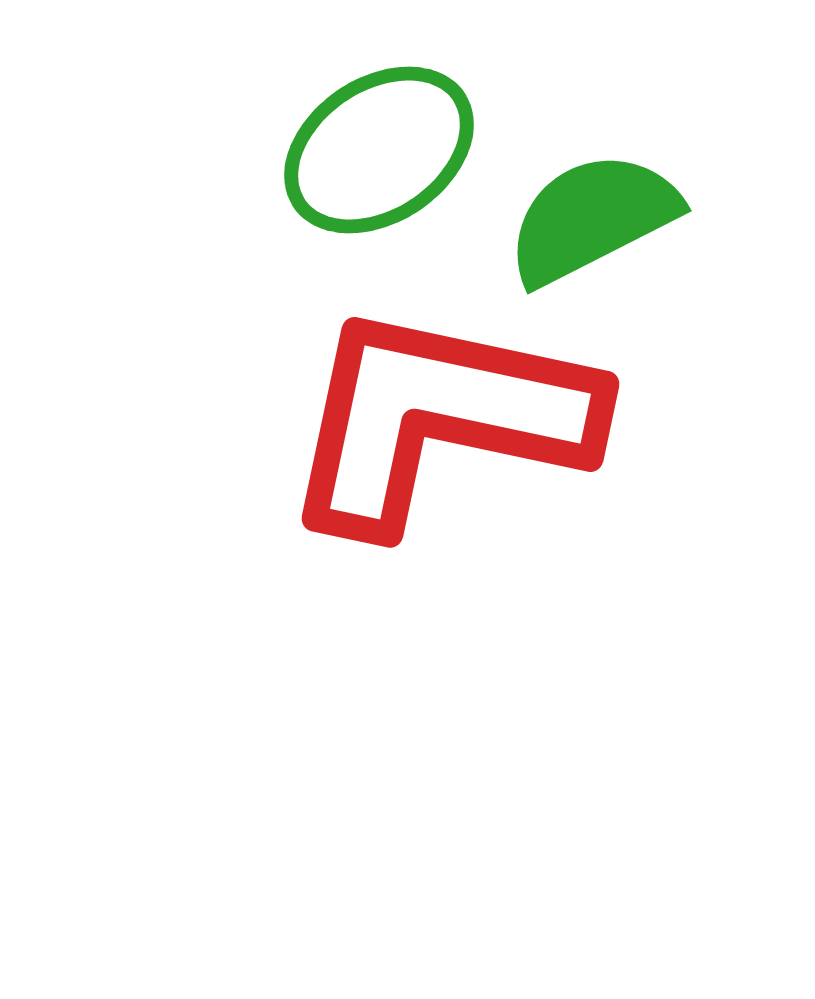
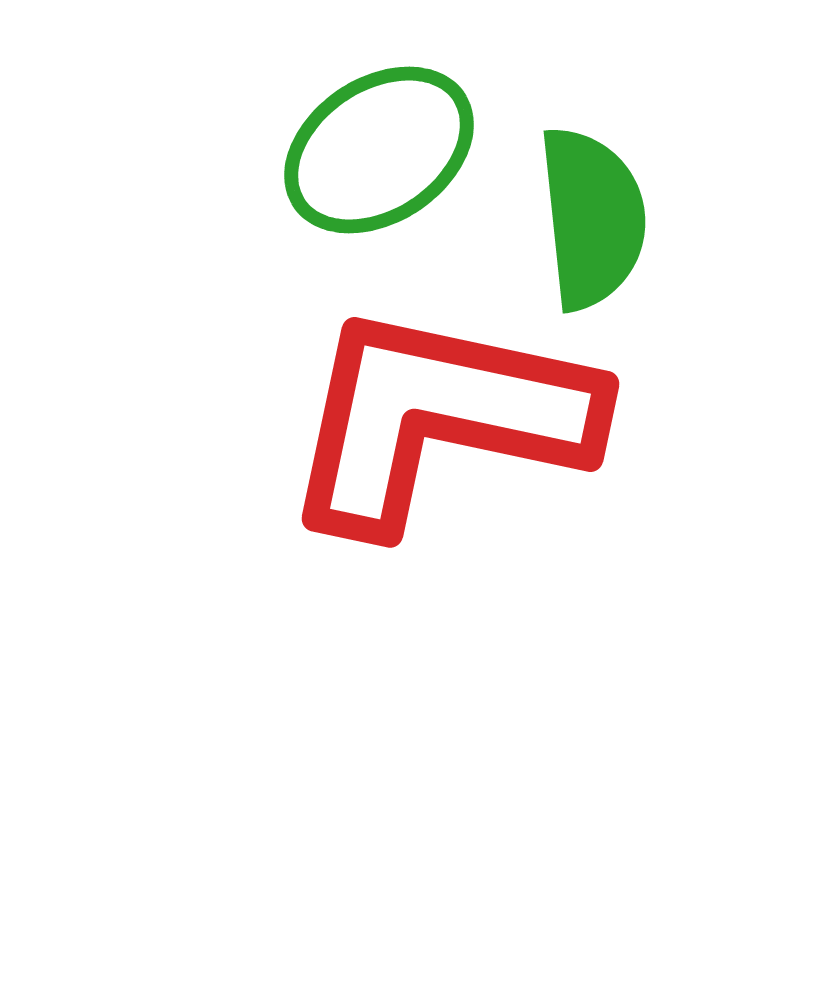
green semicircle: rotated 111 degrees clockwise
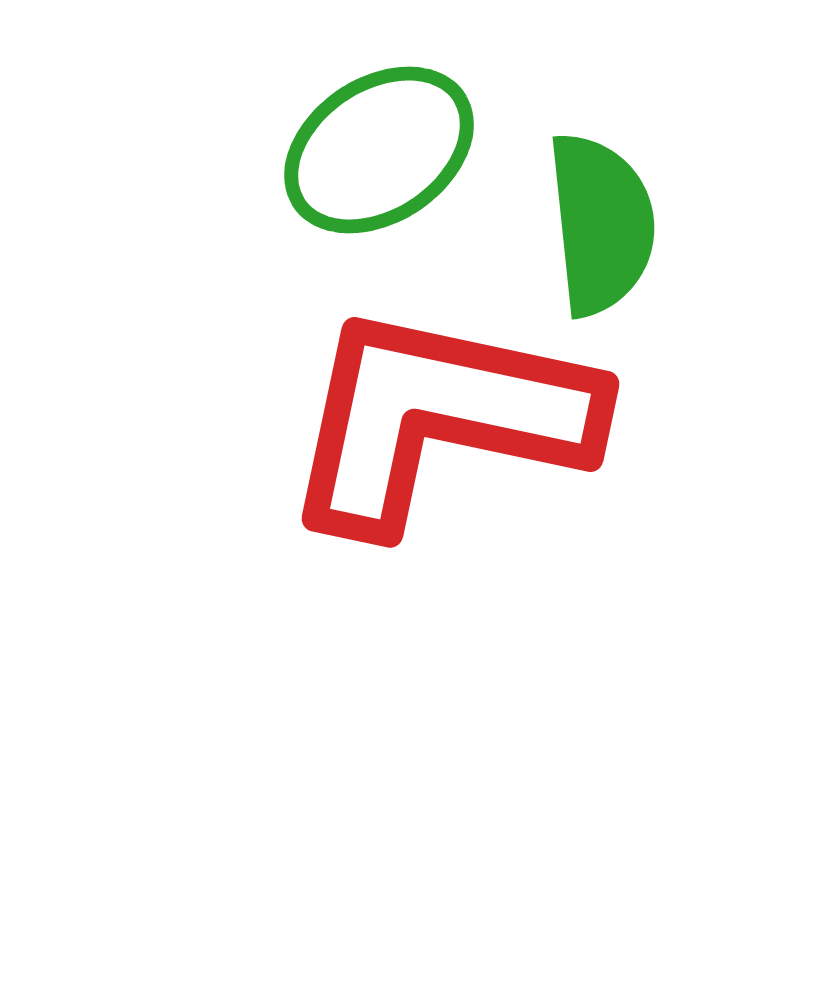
green semicircle: moved 9 px right, 6 px down
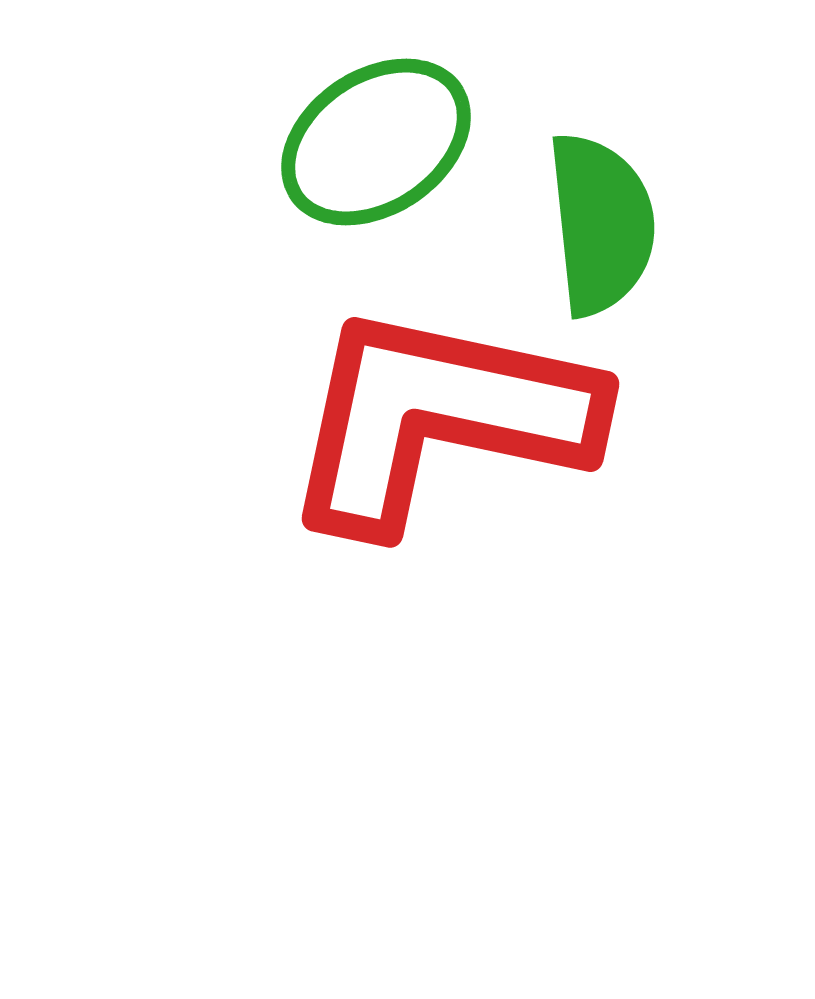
green ellipse: moved 3 px left, 8 px up
